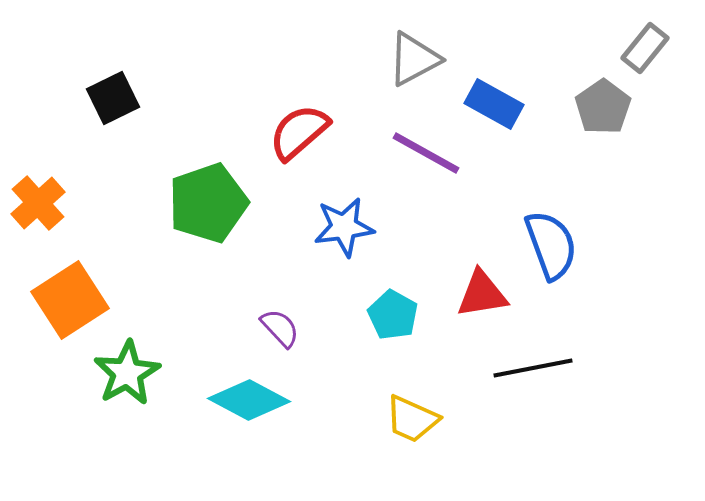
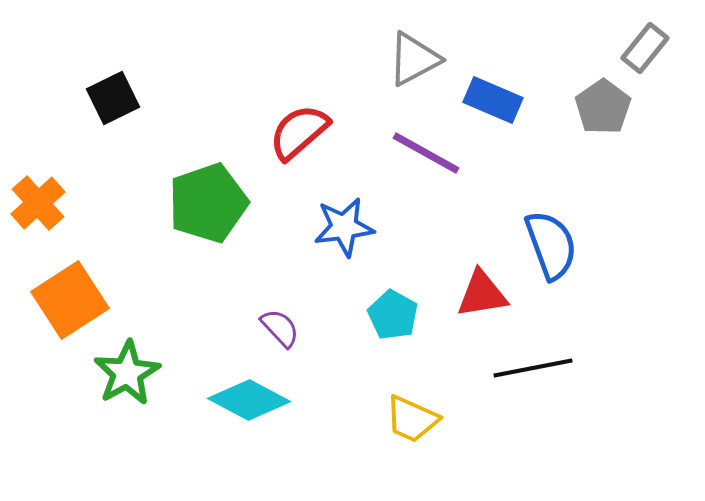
blue rectangle: moved 1 px left, 4 px up; rotated 6 degrees counterclockwise
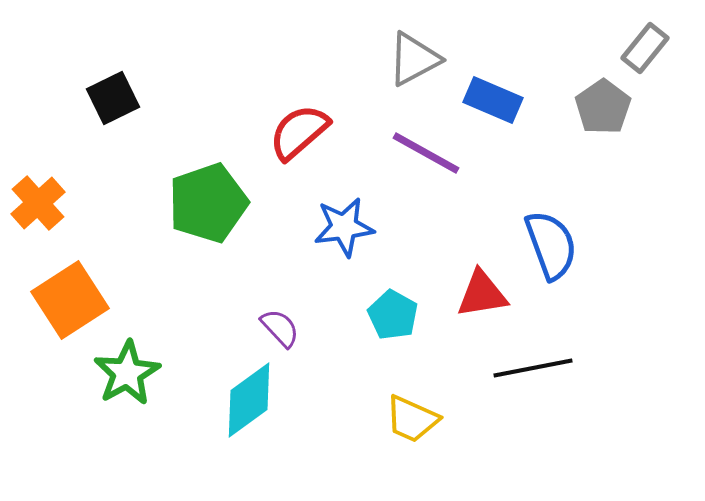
cyan diamond: rotated 64 degrees counterclockwise
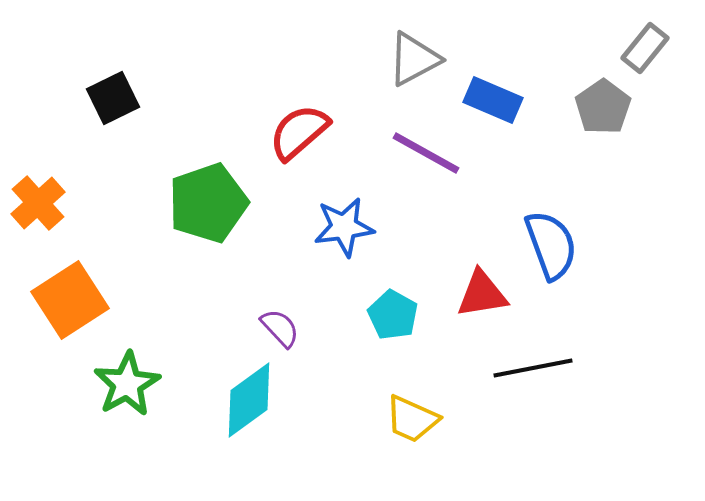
green star: moved 11 px down
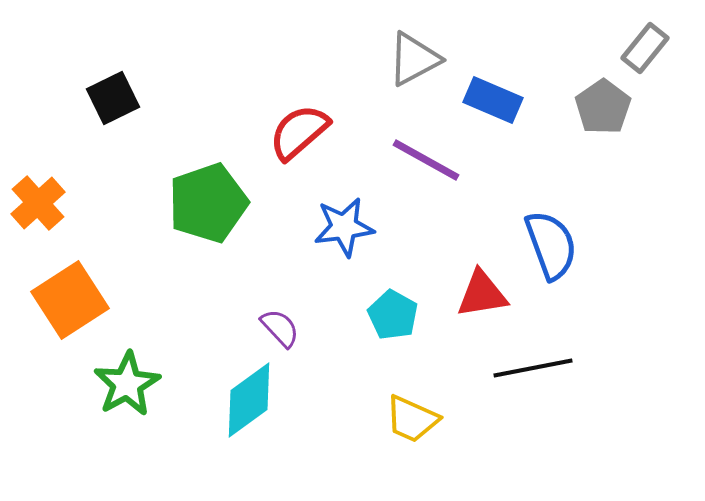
purple line: moved 7 px down
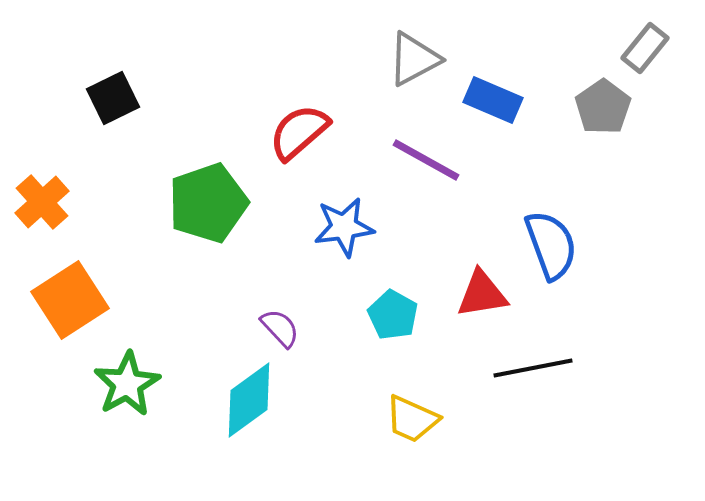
orange cross: moved 4 px right, 1 px up
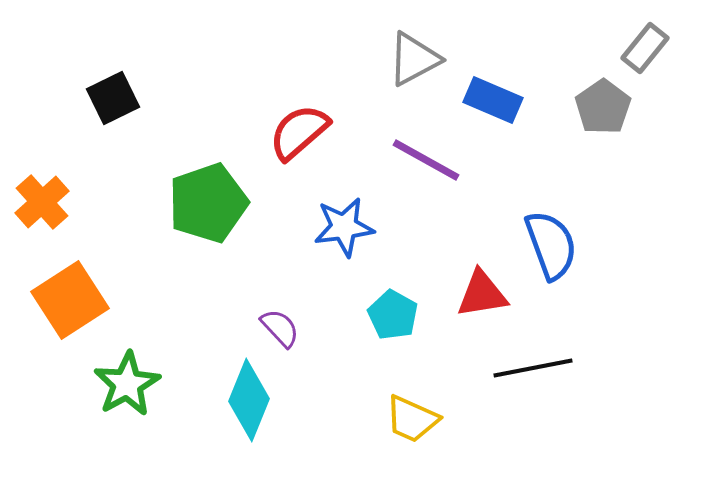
cyan diamond: rotated 32 degrees counterclockwise
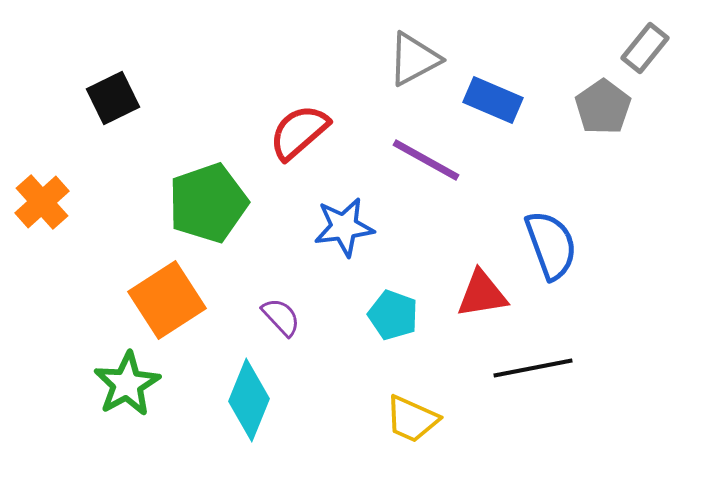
orange square: moved 97 px right
cyan pentagon: rotated 9 degrees counterclockwise
purple semicircle: moved 1 px right, 11 px up
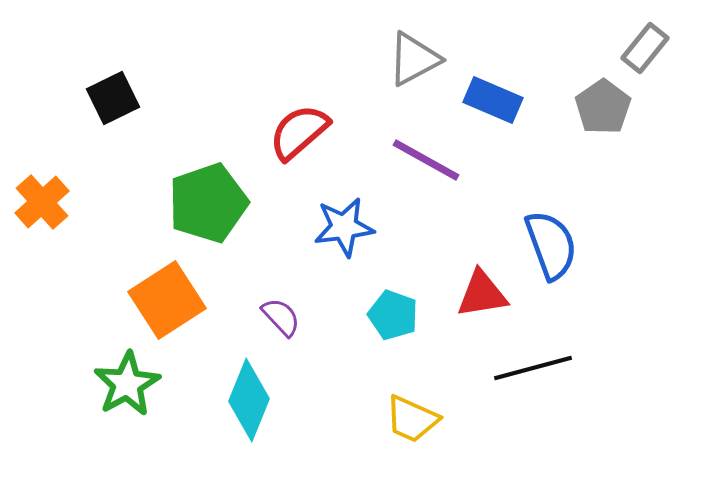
black line: rotated 4 degrees counterclockwise
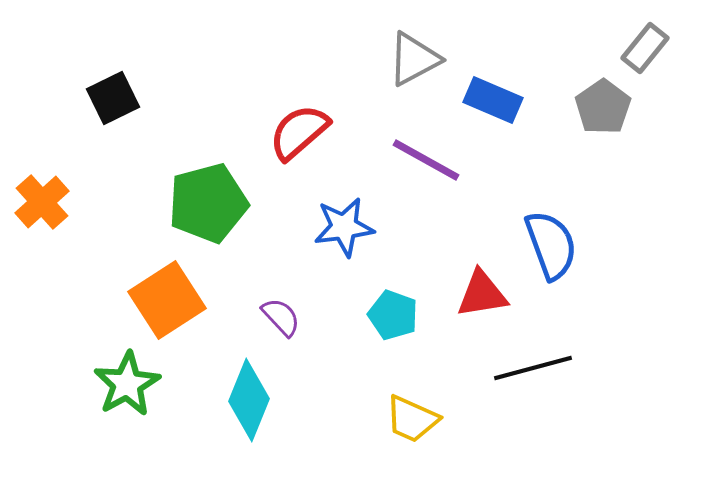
green pentagon: rotated 4 degrees clockwise
